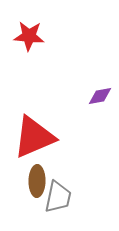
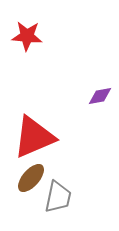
red star: moved 2 px left
brown ellipse: moved 6 px left, 3 px up; rotated 40 degrees clockwise
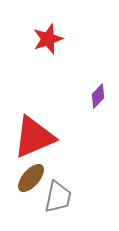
red star: moved 21 px right, 3 px down; rotated 24 degrees counterclockwise
purple diamond: moved 2 px left; rotated 35 degrees counterclockwise
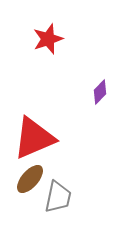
purple diamond: moved 2 px right, 4 px up
red triangle: moved 1 px down
brown ellipse: moved 1 px left, 1 px down
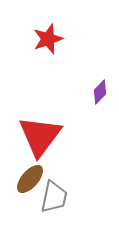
red triangle: moved 6 px right, 2 px up; rotated 30 degrees counterclockwise
gray trapezoid: moved 4 px left
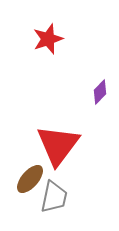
red triangle: moved 18 px right, 9 px down
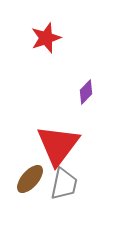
red star: moved 2 px left, 1 px up
purple diamond: moved 14 px left
gray trapezoid: moved 10 px right, 13 px up
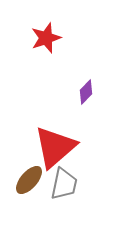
red triangle: moved 3 px left, 2 px down; rotated 12 degrees clockwise
brown ellipse: moved 1 px left, 1 px down
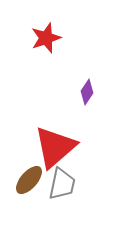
purple diamond: moved 1 px right; rotated 10 degrees counterclockwise
gray trapezoid: moved 2 px left
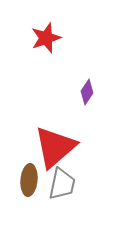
brown ellipse: rotated 36 degrees counterclockwise
